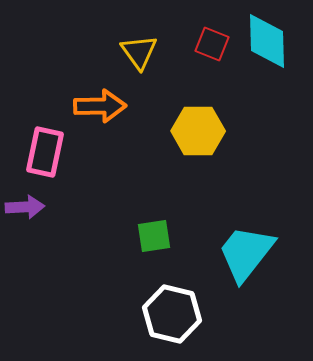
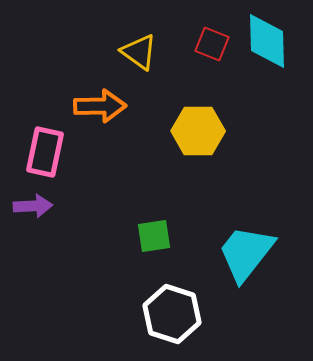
yellow triangle: rotated 18 degrees counterclockwise
purple arrow: moved 8 px right, 1 px up
white hexagon: rotated 4 degrees clockwise
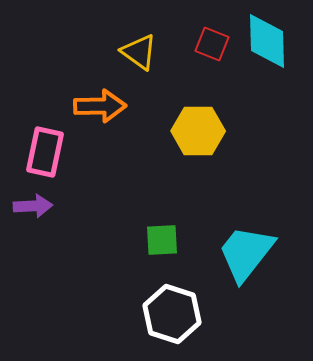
green square: moved 8 px right, 4 px down; rotated 6 degrees clockwise
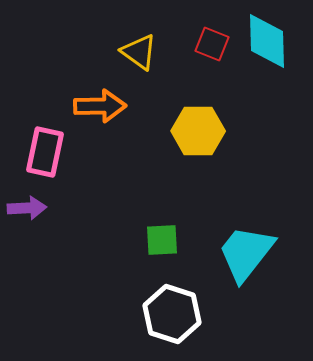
purple arrow: moved 6 px left, 2 px down
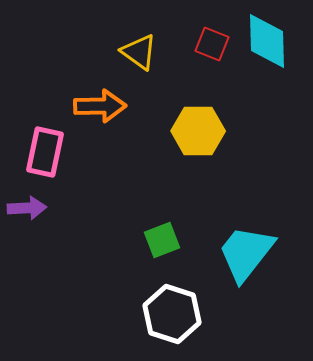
green square: rotated 18 degrees counterclockwise
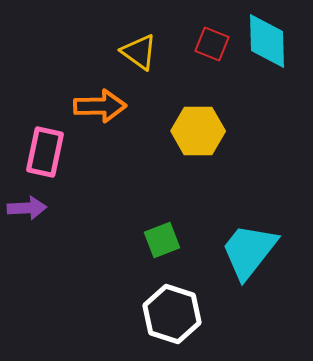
cyan trapezoid: moved 3 px right, 2 px up
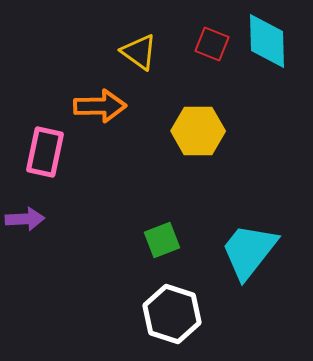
purple arrow: moved 2 px left, 11 px down
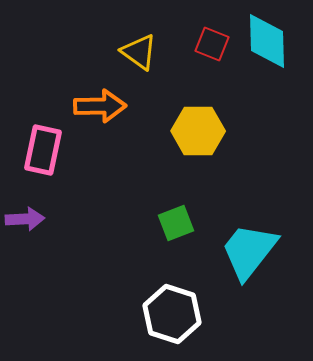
pink rectangle: moved 2 px left, 2 px up
green square: moved 14 px right, 17 px up
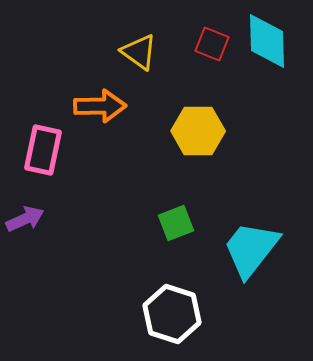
purple arrow: rotated 21 degrees counterclockwise
cyan trapezoid: moved 2 px right, 2 px up
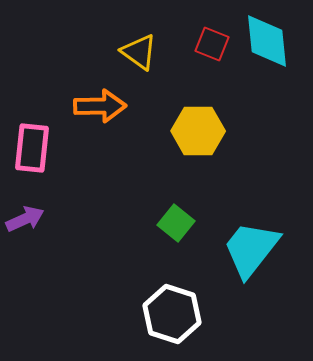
cyan diamond: rotated 4 degrees counterclockwise
pink rectangle: moved 11 px left, 2 px up; rotated 6 degrees counterclockwise
green square: rotated 30 degrees counterclockwise
